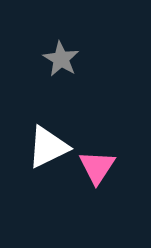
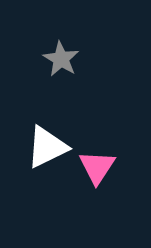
white triangle: moved 1 px left
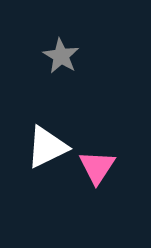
gray star: moved 3 px up
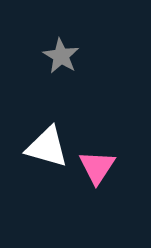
white triangle: rotated 42 degrees clockwise
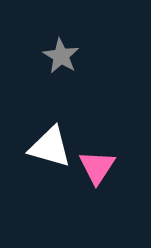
white triangle: moved 3 px right
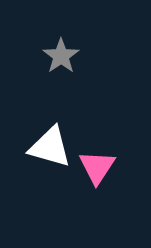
gray star: rotated 6 degrees clockwise
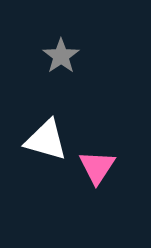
white triangle: moved 4 px left, 7 px up
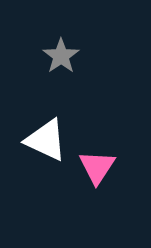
white triangle: rotated 9 degrees clockwise
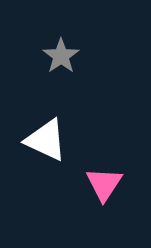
pink triangle: moved 7 px right, 17 px down
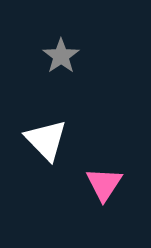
white triangle: rotated 21 degrees clockwise
